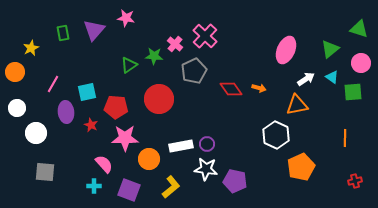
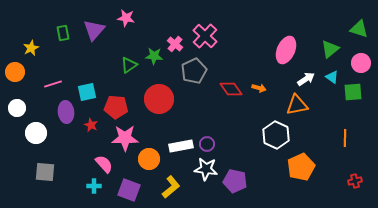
pink line at (53, 84): rotated 42 degrees clockwise
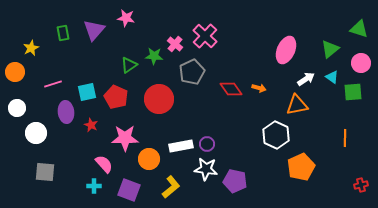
gray pentagon at (194, 71): moved 2 px left, 1 px down
red pentagon at (116, 107): moved 10 px up; rotated 20 degrees clockwise
red cross at (355, 181): moved 6 px right, 4 px down
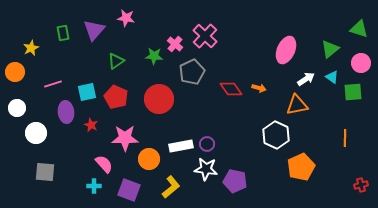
green triangle at (129, 65): moved 13 px left, 4 px up
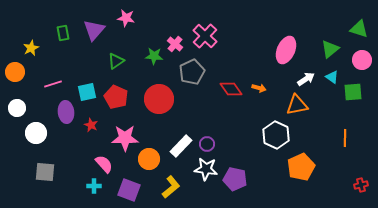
pink circle at (361, 63): moved 1 px right, 3 px up
white rectangle at (181, 146): rotated 35 degrees counterclockwise
purple pentagon at (235, 181): moved 2 px up
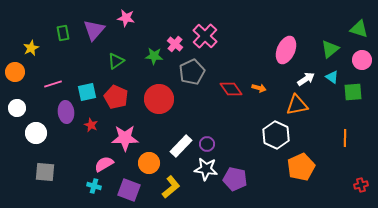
orange circle at (149, 159): moved 4 px down
pink semicircle at (104, 164): rotated 78 degrees counterclockwise
cyan cross at (94, 186): rotated 16 degrees clockwise
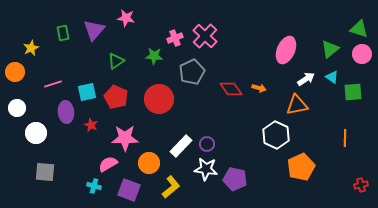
pink cross at (175, 44): moved 6 px up; rotated 28 degrees clockwise
pink circle at (362, 60): moved 6 px up
pink semicircle at (104, 164): moved 4 px right
